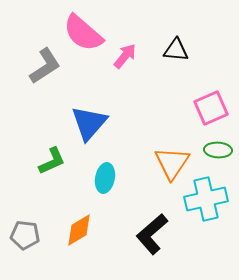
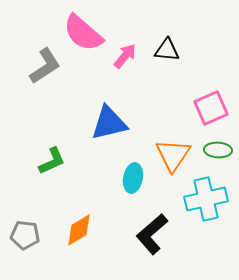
black triangle: moved 9 px left
blue triangle: moved 20 px right; rotated 36 degrees clockwise
orange triangle: moved 1 px right, 8 px up
cyan ellipse: moved 28 px right
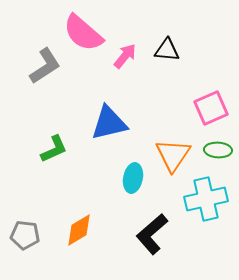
green L-shape: moved 2 px right, 12 px up
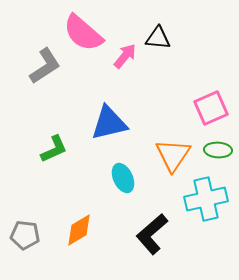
black triangle: moved 9 px left, 12 px up
cyan ellipse: moved 10 px left; rotated 36 degrees counterclockwise
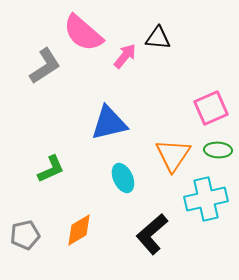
green L-shape: moved 3 px left, 20 px down
gray pentagon: rotated 20 degrees counterclockwise
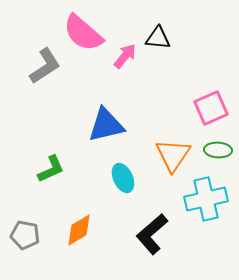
blue triangle: moved 3 px left, 2 px down
gray pentagon: rotated 24 degrees clockwise
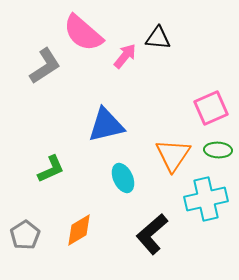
gray pentagon: rotated 28 degrees clockwise
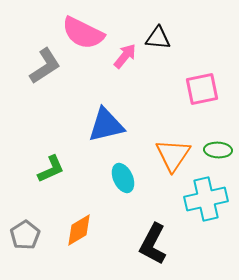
pink semicircle: rotated 15 degrees counterclockwise
pink square: moved 9 px left, 19 px up; rotated 12 degrees clockwise
black L-shape: moved 1 px right, 10 px down; rotated 21 degrees counterclockwise
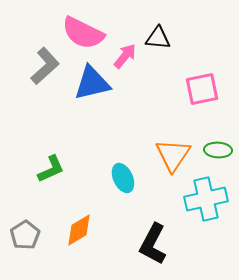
gray L-shape: rotated 9 degrees counterclockwise
blue triangle: moved 14 px left, 42 px up
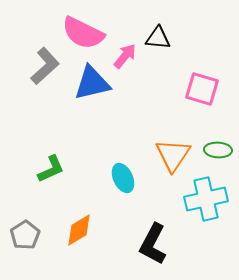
pink square: rotated 28 degrees clockwise
